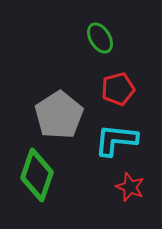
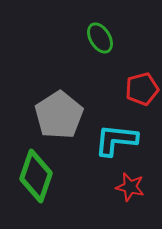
red pentagon: moved 24 px right
green diamond: moved 1 px left, 1 px down
red star: rotated 8 degrees counterclockwise
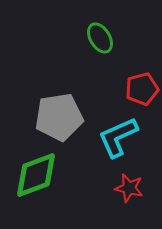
gray pentagon: moved 2 px down; rotated 24 degrees clockwise
cyan L-shape: moved 2 px right, 3 px up; rotated 30 degrees counterclockwise
green diamond: moved 1 px up; rotated 51 degrees clockwise
red star: moved 1 px left, 1 px down
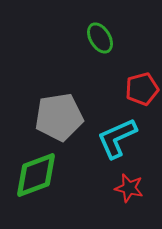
cyan L-shape: moved 1 px left, 1 px down
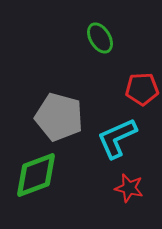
red pentagon: rotated 12 degrees clockwise
gray pentagon: rotated 24 degrees clockwise
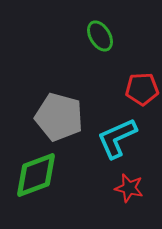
green ellipse: moved 2 px up
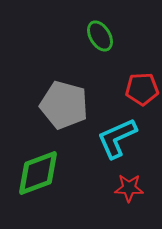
gray pentagon: moved 5 px right, 12 px up
green diamond: moved 2 px right, 2 px up
red star: rotated 12 degrees counterclockwise
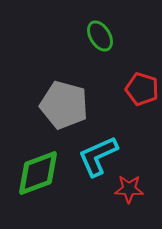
red pentagon: rotated 20 degrees clockwise
cyan L-shape: moved 19 px left, 18 px down
red star: moved 1 px down
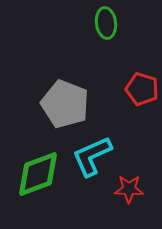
green ellipse: moved 6 px right, 13 px up; rotated 24 degrees clockwise
gray pentagon: moved 1 px right, 1 px up; rotated 6 degrees clockwise
cyan L-shape: moved 6 px left
green diamond: moved 1 px down
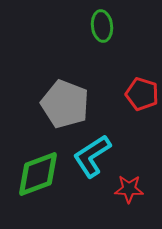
green ellipse: moved 4 px left, 3 px down
red pentagon: moved 5 px down
cyan L-shape: rotated 9 degrees counterclockwise
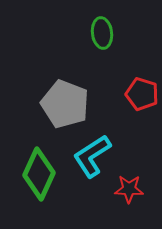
green ellipse: moved 7 px down
green diamond: moved 1 px right; rotated 45 degrees counterclockwise
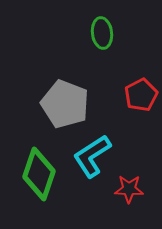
red pentagon: moved 1 px left, 1 px down; rotated 28 degrees clockwise
green diamond: rotated 6 degrees counterclockwise
